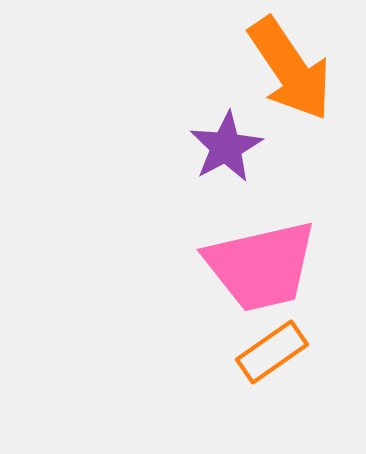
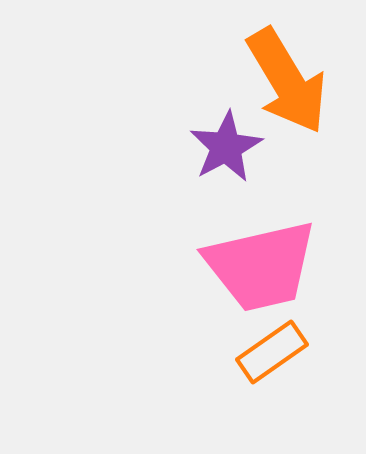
orange arrow: moved 3 px left, 12 px down; rotated 3 degrees clockwise
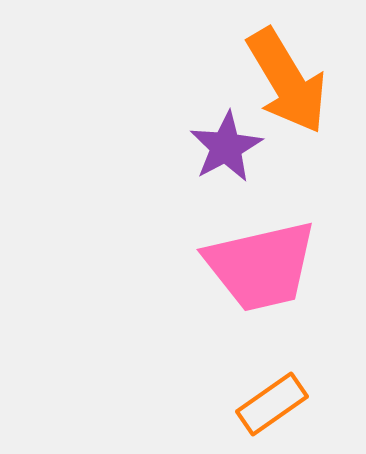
orange rectangle: moved 52 px down
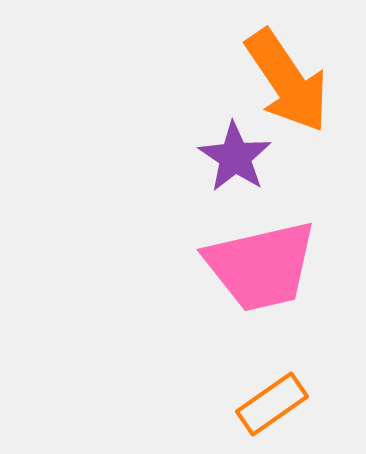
orange arrow: rotated 3 degrees counterclockwise
purple star: moved 9 px right, 10 px down; rotated 10 degrees counterclockwise
